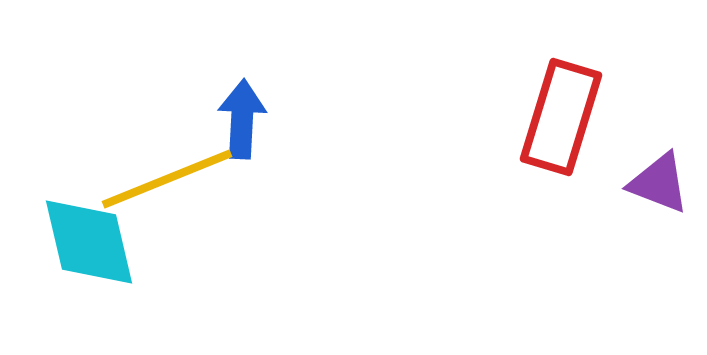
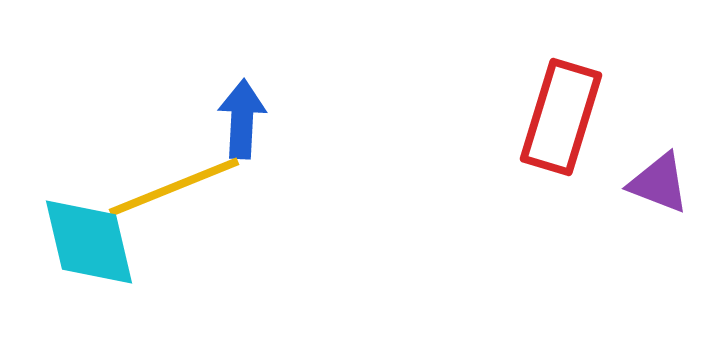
yellow line: moved 7 px right, 8 px down
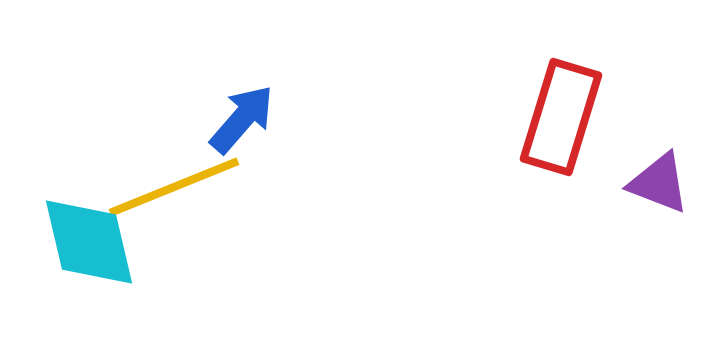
blue arrow: rotated 38 degrees clockwise
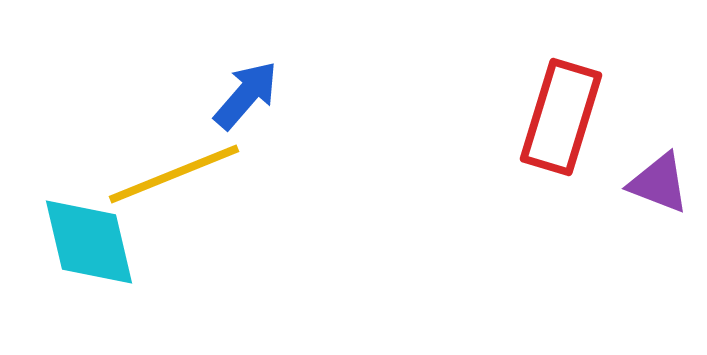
blue arrow: moved 4 px right, 24 px up
yellow line: moved 13 px up
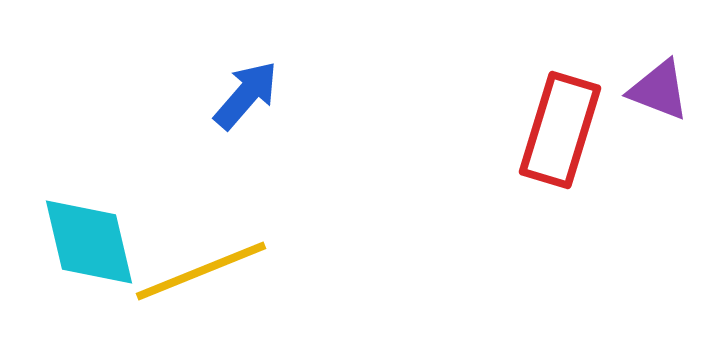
red rectangle: moved 1 px left, 13 px down
yellow line: moved 27 px right, 97 px down
purple triangle: moved 93 px up
